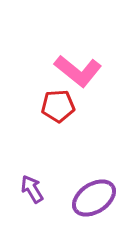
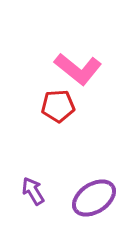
pink L-shape: moved 2 px up
purple arrow: moved 1 px right, 2 px down
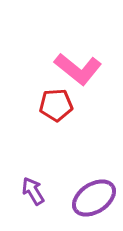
red pentagon: moved 2 px left, 1 px up
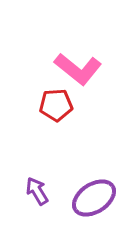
purple arrow: moved 4 px right
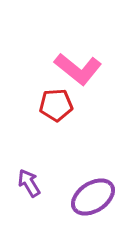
purple arrow: moved 8 px left, 8 px up
purple ellipse: moved 1 px left, 1 px up
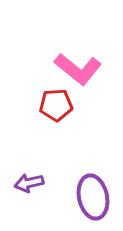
purple arrow: rotated 72 degrees counterclockwise
purple ellipse: rotated 69 degrees counterclockwise
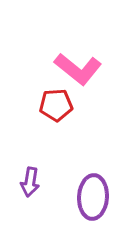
purple arrow: moved 1 px right, 1 px up; rotated 68 degrees counterclockwise
purple ellipse: rotated 15 degrees clockwise
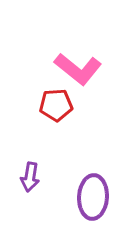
purple arrow: moved 5 px up
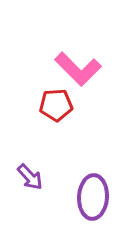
pink L-shape: rotated 6 degrees clockwise
purple arrow: rotated 52 degrees counterclockwise
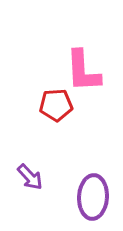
pink L-shape: moved 5 px right, 2 px down; rotated 42 degrees clockwise
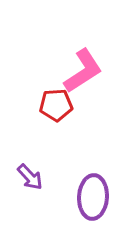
pink L-shape: rotated 120 degrees counterclockwise
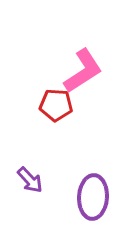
red pentagon: rotated 8 degrees clockwise
purple arrow: moved 3 px down
